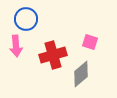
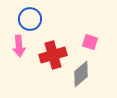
blue circle: moved 4 px right
pink arrow: moved 3 px right
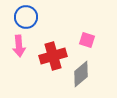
blue circle: moved 4 px left, 2 px up
pink square: moved 3 px left, 2 px up
red cross: moved 1 px down
